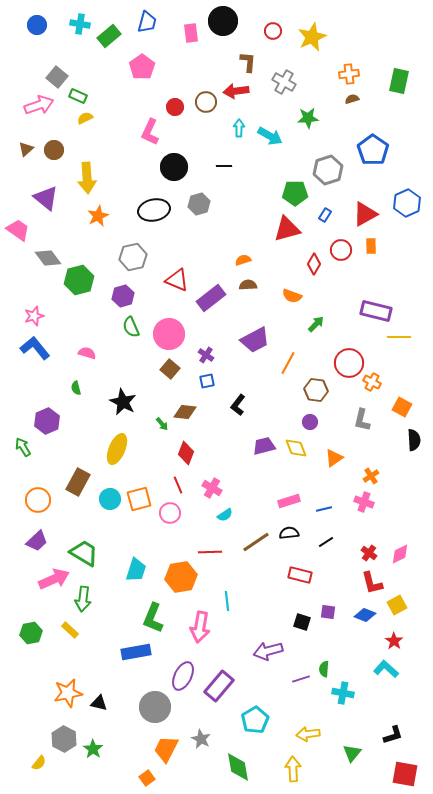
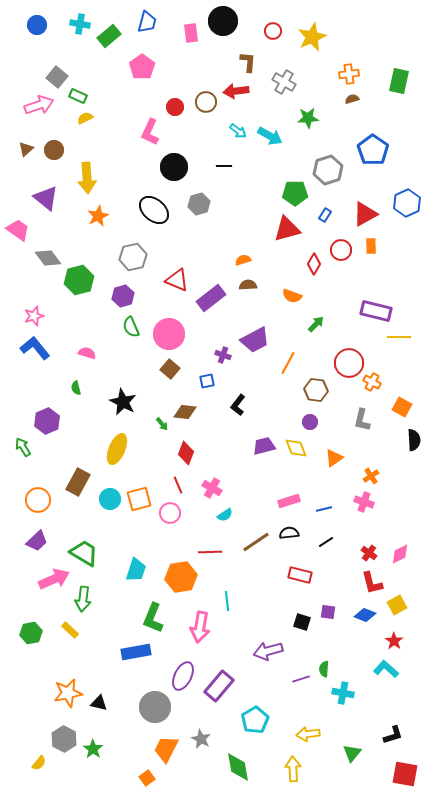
cyan arrow at (239, 128): moved 1 px left, 3 px down; rotated 126 degrees clockwise
black ellipse at (154, 210): rotated 52 degrees clockwise
purple cross at (206, 355): moved 17 px right; rotated 14 degrees counterclockwise
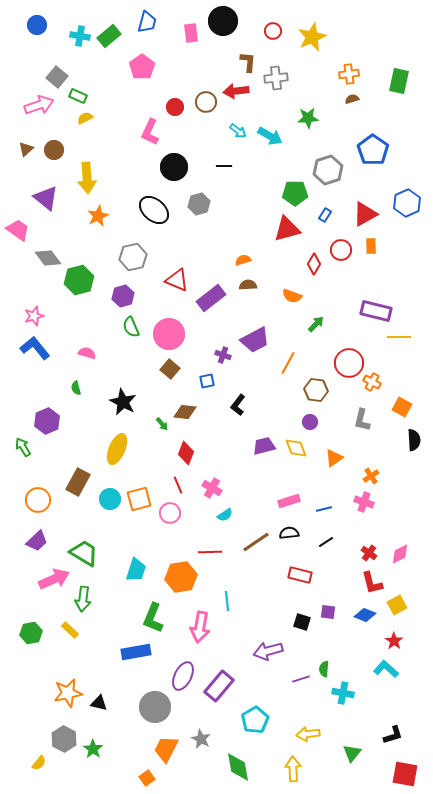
cyan cross at (80, 24): moved 12 px down
gray cross at (284, 82): moved 8 px left, 4 px up; rotated 35 degrees counterclockwise
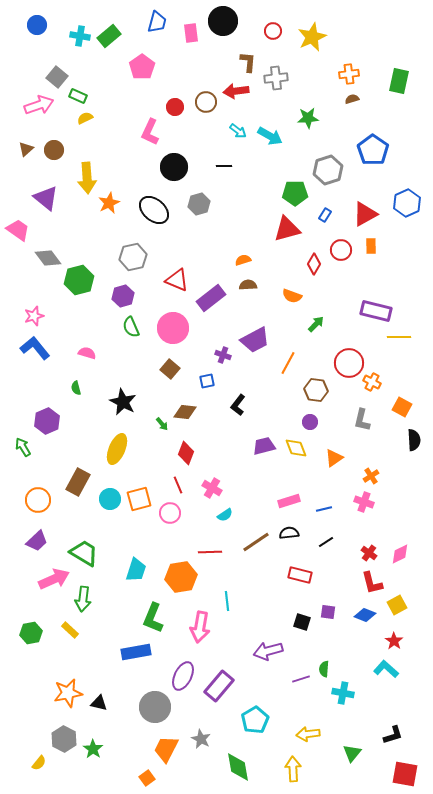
blue trapezoid at (147, 22): moved 10 px right
orange star at (98, 216): moved 11 px right, 13 px up
pink circle at (169, 334): moved 4 px right, 6 px up
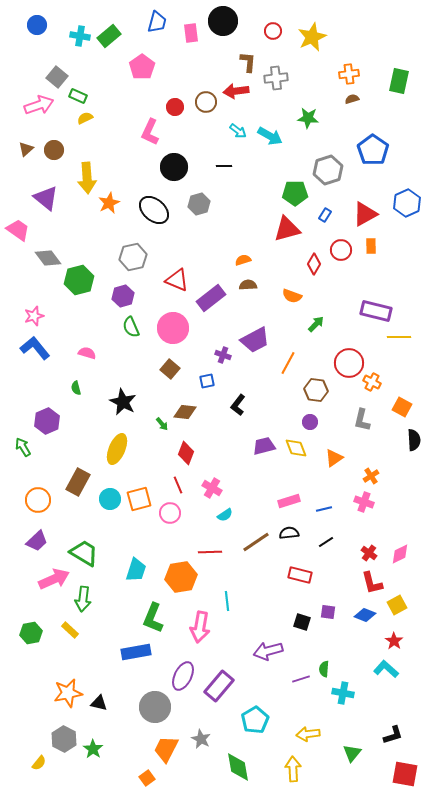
green star at (308, 118): rotated 10 degrees clockwise
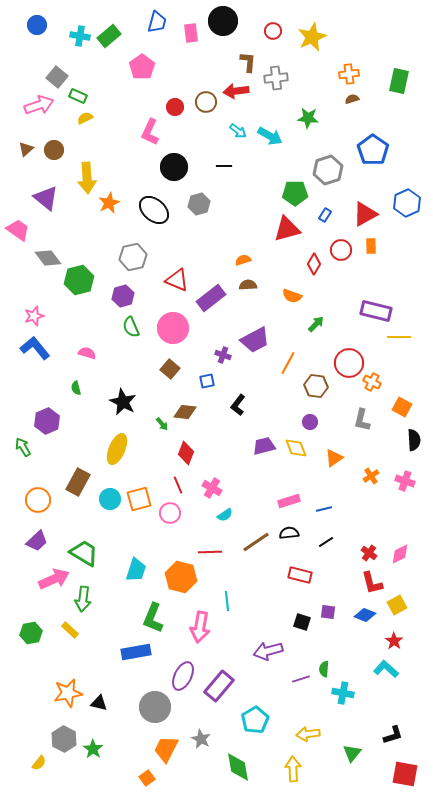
brown hexagon at (316, 390): moved 4 px up
pink cross at (364, 502): moved 41 px right, 21 px up
orange hexagon at (181, 577): rotated 24 degrees clockwise
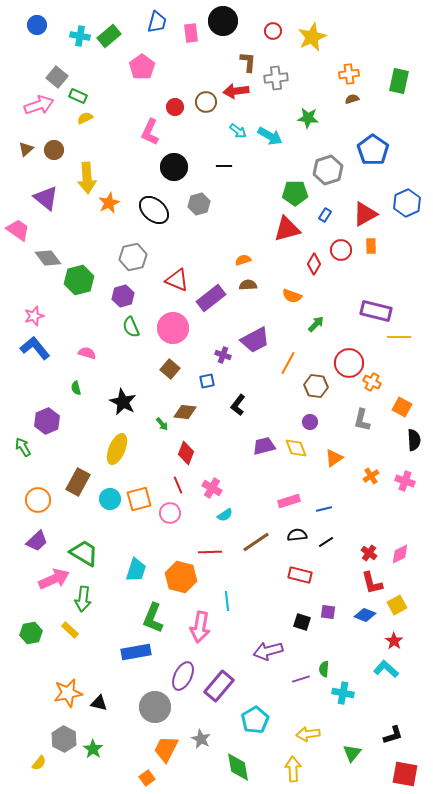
black semicircle at (289, 533): moved 8 px right, 2 px down
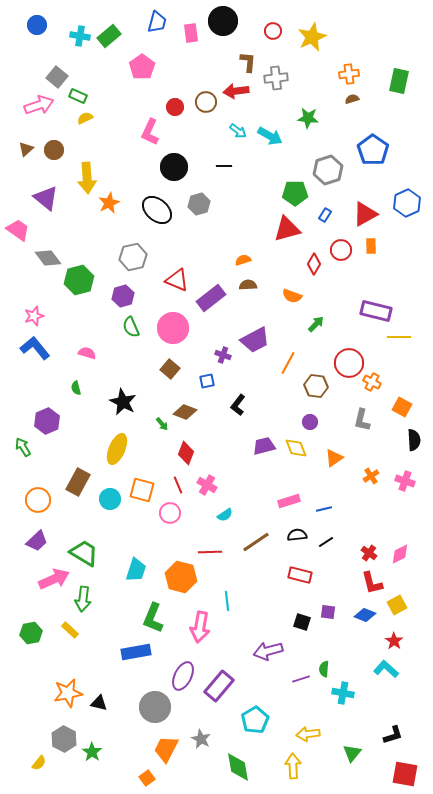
black ellipse at (154, 210): moved 3 px right
brown diamond at (185, 412): rotated 15 degrees clockwise
pink cross at (212, 488): moved 5 px left, 3 px up
orange square at (139, 499): moved 3 px right, 9 px up; rotated 30 degrees clockwise
green star at (93, 749): moved 1 px left, 3 px down
yellow arrow at (293, 769): moved 3 px up
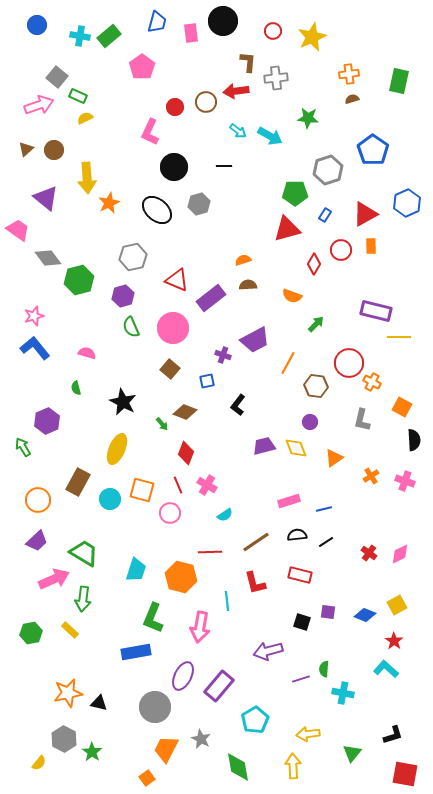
red L-shape at (372, 583): moved 117 px left
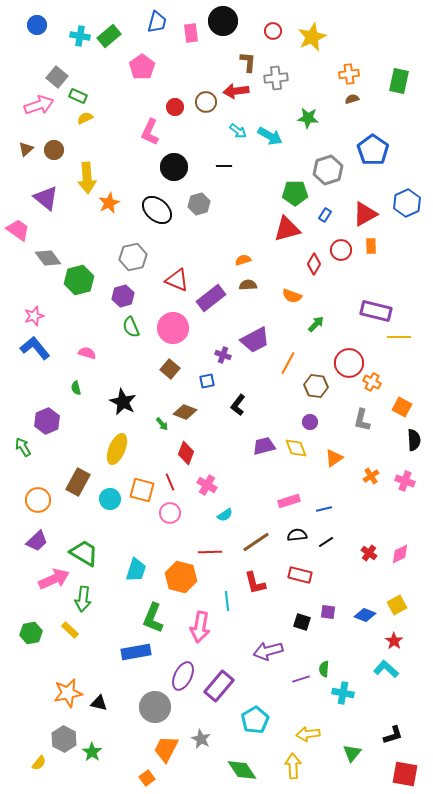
red line at (178, 485): moved 8 px left, 3 px up
green diamond at (238, 767): moved 4 px right, 3 px down; rotated 24 degrees counterclockwise
